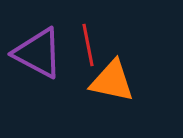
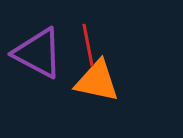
orange triangle: moved 15 px left
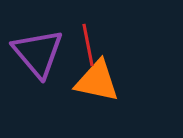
purple triangle: rotated 22 degrees clockwise
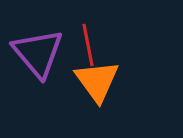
orange triangle: rotated 42 degrees clockwise
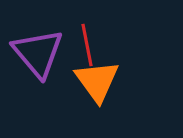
red line: moved 1 px left
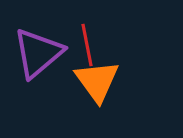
purple triangle: rotated 30 degrees clockwise
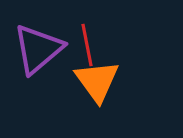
purple triangle: moved 4 px up
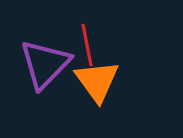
purple triangle: moved 7 px right, 15 px down; rotated 6 degrees counterclockwise
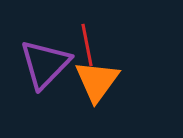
orange triangle: rotated 12 degrees clockwise
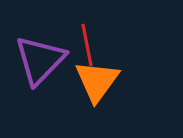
purple triangle: moved 5 px left, 4 px up
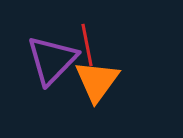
purple triangle: moved 12 px right
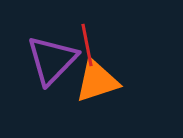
orange triangle: rotated 36 degrees clockwise
